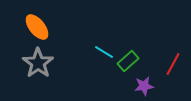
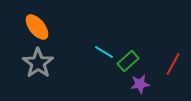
purple star: moved 4 px left, 2 px up
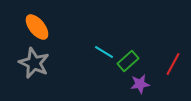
gray star: moved 4 px left; rotated 12 degrees counterclockwise
